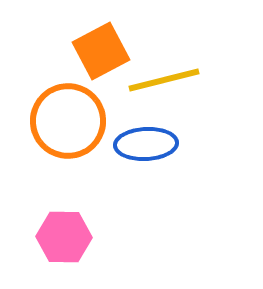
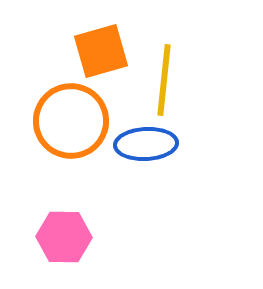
orange square: rotated 12 degrees clockwise
yellow line: rotated 70 degrees counterclockwise
orange circle: moved 3 px right
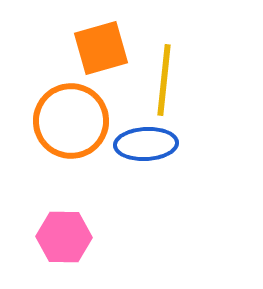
orange square: moved 3 px up
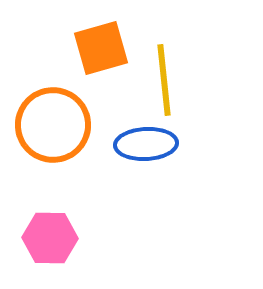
yellow line: rotated 12 degrees counterclockwise
orange circle: moved 18 px left, 4 px down
pink hexagon: moved 14 px left, 1 px down
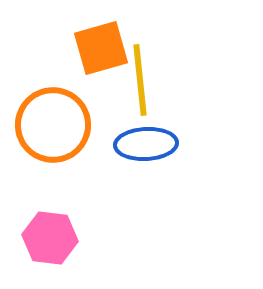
yellow line: moved 24 px left
pink hexagon: rotated 6 degrees clockwise
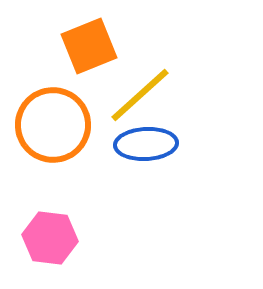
orange square: moved 12 px left, 2 px up; rotated 6 degrees counterclockwise
yellow line: moved 15 px down; rotated 54 degrees clockwise
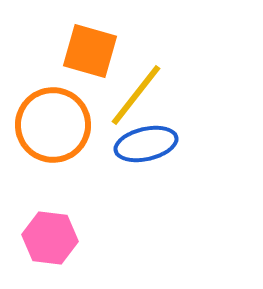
orange square: moved 1 px right, 5 px down; rotated 38 degrees clockwise
yellow line: moved 4 px left; rotated 10 degrees counterclockwise
blue ellipse: rotated 10 degrees counterclockwise
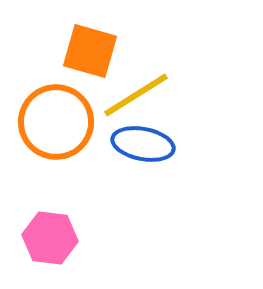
yellow line: rotated 20 degrees clockwise
orange circle: moved 3 px right, 3 px up
blue ellipse: moved 3 px left; rotated 24 degrees clockwise
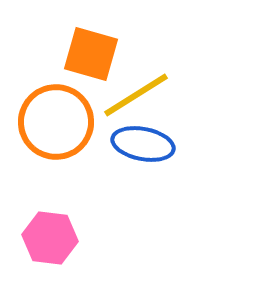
orange square: moved 1 px right, 3 px down
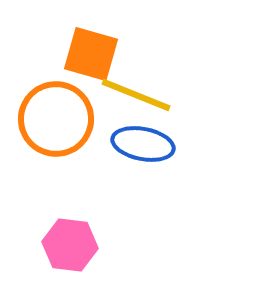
yellow line: rotated 54 degrees clockwise
orange circle: moved 3 px up
pink hexagon: moved 20 px right, 7 px down
